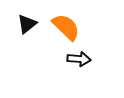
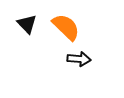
black triangle: rotated 35 degrees counterclockwise
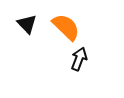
black arrow: rotated 75 degrees counterclockwise
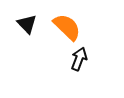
orange semicircle: moved 1 px right
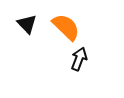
orange semicircle: moved 1 px left
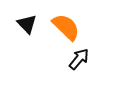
black arrow: rotated 20 degrees clockwise
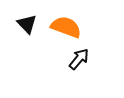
orange semicircle: rotated 24 degrees counterclockwise
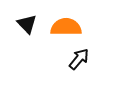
orange semicircle: rotated 20 degrees counterclockwise
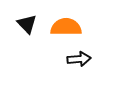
black arrow: rotated 45 degrees clockwise
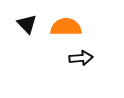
black arrow: moved 2 px right, 1 px up
